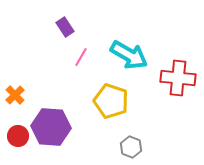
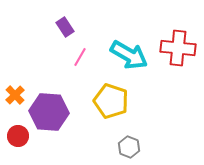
pink line: moved 1 px left
red cross: moved 30 px up
purple hexagon: moved 2 px left, 15 px up
gray hexagon: moved 2 px left
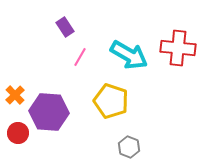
red circle: moved 3 px up
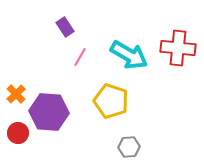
orange cross: moved 1 px right, 1 px up
gray hexagon: rotated 25 degrees counterclockwise
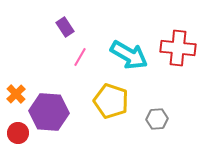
gray hexagon: moved 28 px right, 28 px up
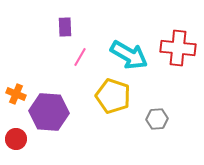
purple rectangle: rotated 30 degrees clockwise
orange cross: rotated 24 degrees counterclockwise
yellow pentagon: moved 2 px right, 5 px up
red circle: moved 2 px left, 6 px down
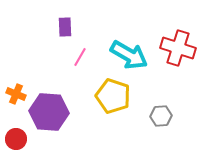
red cross: rotated 12 degrees clockwise
gray hexagon: moved 4 px right, 3 px up
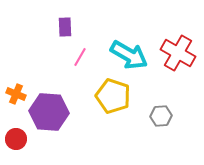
red cross: moved 5 px down; rotated 12 degrees clockwise
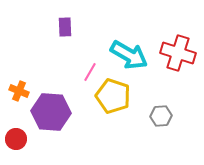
red cross: rotated 12 degrees counterclockwise
pink line: moved 10 px right, 15 px down
orange cross: moved 3 px right, 3 px up
purple hexagon: moved 2 px right
